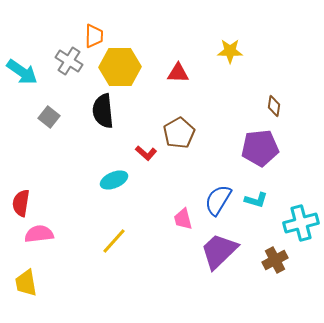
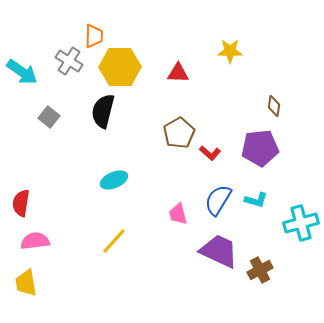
black semicircle: rotated 20 degrees clockwise
red L-shape: moved 64 px right
pink trapezoid: moved 5 px left, 5 px up
pink semicircle: moved 4 px left, 7 px down
purple trapezoid: rotated 69 degrees clockwise
brown cross: moved 15 px left, 10 px down
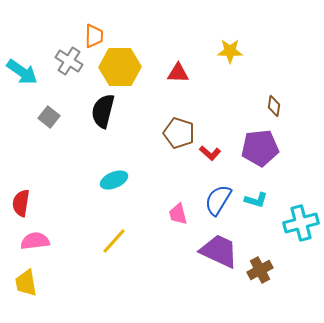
brown pentagon: rotated 24 degrees counterclockwise
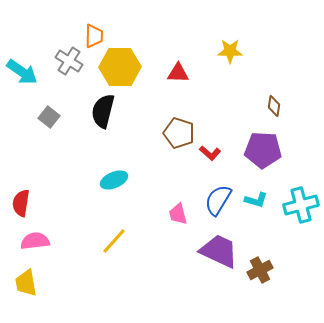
purple pentagon: moved 3 px right, 2 px down; rotated 9 degrees clockwise
cyan cross: moved 18 px up
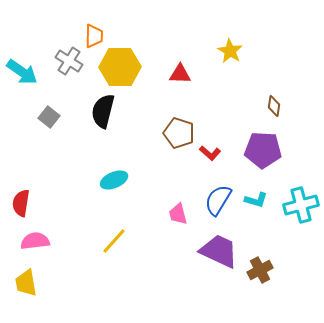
yellow star: rotated 30 degrees clockwise
red triangle: moved 2 px right, 1 px down
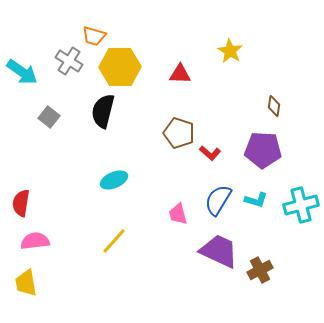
orange trapezoid: rotated 105 degrees clockwise
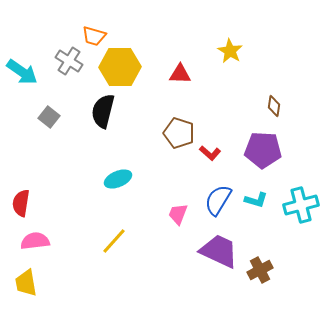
cyan ellipse: moved 4 px right, 1 px up
pink trapezoid: rotated 35 degrees clockwise
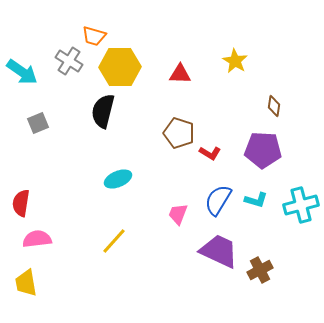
yellow star: moved 5 px right, 10 px down
gray square: moved 11 px left, 6 px down; rotated 30 degrees clockwise
red L-shape: rotated 10 degrees counterclockwise
pink semicircle: moved 2 px right, 2 px up
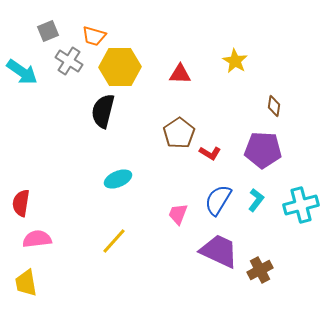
gray square: moved 10 px right, 92 px up
brown pentagon: rotated 20 degrees clockwise
cyan L-shape: rotated 70 degrees counterclockwise
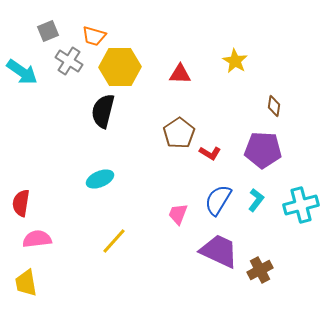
cyan ellipse: moved 18 px left
